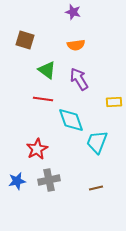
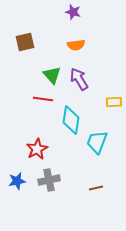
brown square: moved 2 px down; rotated 30 degrees counterclockwise
green triangle: moved 5 px right, 5 px down; rotated 12 degrees clockwise
cyan diamond: rotated 28 degrees clockwise
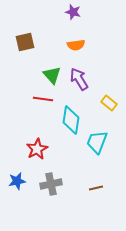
yellow rectangle: moved 5 px left, 1 px down; rotated 42 degrees clockwise
gray cross: moved 2 px right, 4 px down
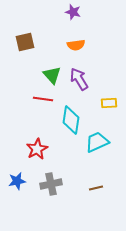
yellow rectangle: rotated 42 degrees counterclockwise
cyan trapezoid: rotated 45 degrees clockwise
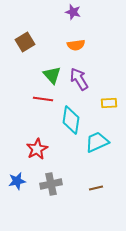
brown square: rotated 18 degrees counterclockwise
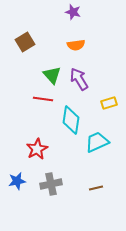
yellow rectangle: rotated 14 degrees counterclockwise
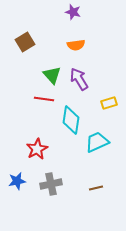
red line: moved 1 px right
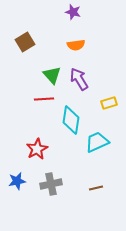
red line: rotated 12 degrees counterclockwise
